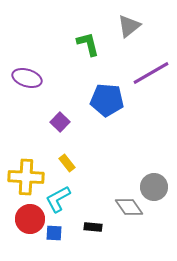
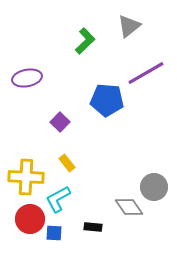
green L-shape: moved 3 px left, 3 px up; rotated 60 degrees clockwise
purple line: moved 5 px left
purple ellipse: rotated 28 degrees counterclockwise
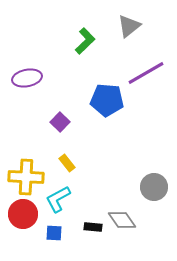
gray diamond: moved 7 px left, 13 px down
red circle: moved 7 px left, 5 px up
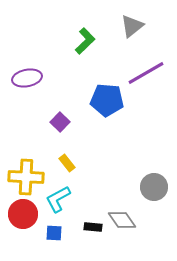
gray triangle: moved 3 px right
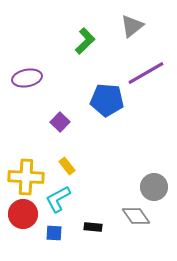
yellow rectangle: moved 3 px down
gray diamond: moved 14 px right, 4 px up
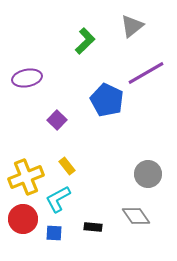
blue pentagon: rotated 20 degrees clockwise
purple square: moved 3 px left, 2 px up
yellow cross: rotated 24 degrees counterclockwise
gray circle: moved 6 px left, 13 px up
red circle: moved 5 px down
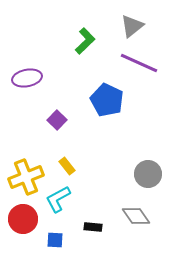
purple line: moved 7 px left, 10 px up; rotated 54 degrees clockwise
blue square: moved 1 px right, 7 px down
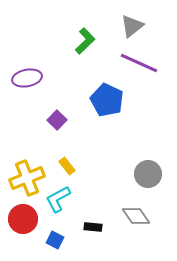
yellow cross: moved 1 px right, 1 px down
blue square: rotated 24 degrees clockwise
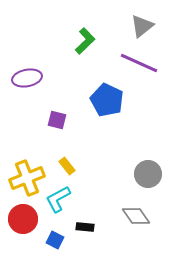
gray triangle: moved 10 px right
purple square: rotated 30 degrees counterclockwise
black rectangle: moved 8 px left
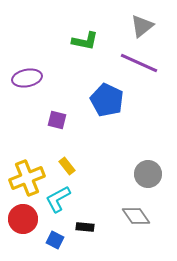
green L-shape: rotated 56 degrees clockwise
